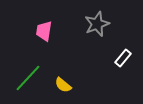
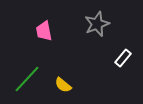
pink trapezoid: rotated 20 degrees counterclockwise
green line: moved 1 px left, 1 px down
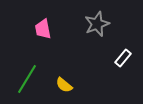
pink trapezoid: moved 1 px left, 2 px up
green line: rotated 12 degrees counterclockwise
yellow semicircle: moved 1 px right
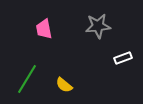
gray star: moved 1 px right, 2 px down; rotated 15 degrees clockwise
pink trapezoid: moved 1 px right
white rectangle: rotated 30 degrees clockwise
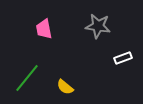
gray star: rotated 15 degrees clockwise
green line: moved 1 px up; rotated 8 degrees clockwise
yellow semicircle: moved 1 px right, 2 px down
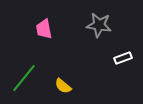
gray star: moved 1 px right, 1 px up
green line: moved 3 px left
yellow semicircle: moved 2 px left, 1 px up
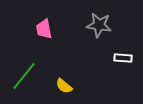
white rectangle: rotated 24 degrees clockwise
green line: moved 2 px up
yellow semicircle: moved 1 px right
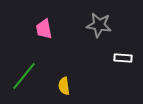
yellow semicircle: rotated 42 degrees clockwise
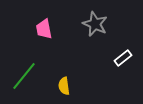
gray star: moved 4 px left, 1 px up; rotated 15 degrees clockwise
white rectangle: rotated 42 degrees counterclockwise
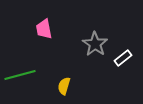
gray star: moved 20 px down; rotated 10 degrees clockwise
green line: moved 4 px left, 1 px up; rotated 36 degrees clockwise
yellow semicircle: rotated 24 degrees clockwise
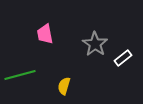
pink trapezoid: moved 1 px right, 5 px down
